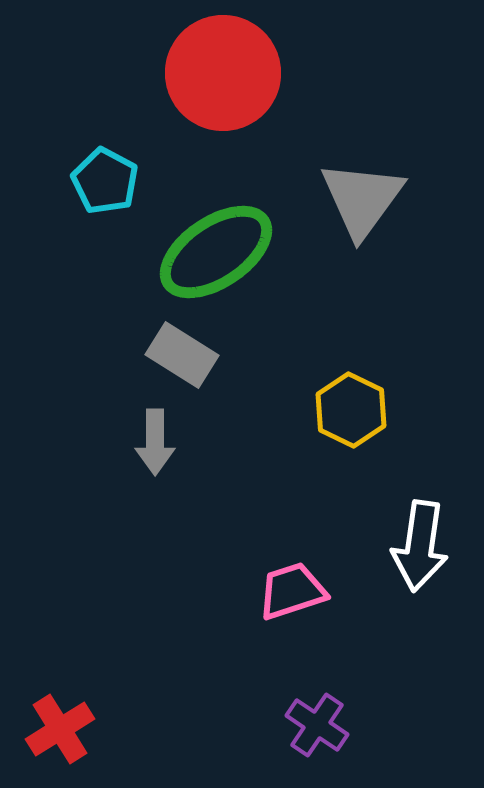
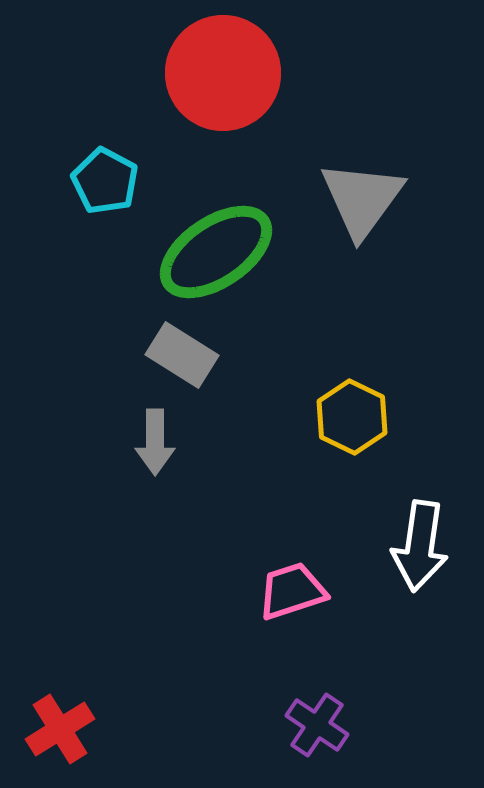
yellow hexagon: moved 1 px right, 7 px down
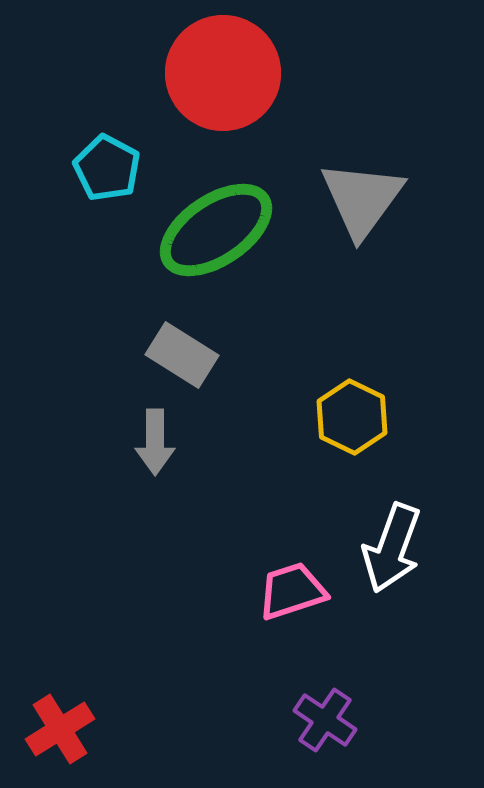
cyan pentagon: moved 2 px right, 13 px up
green ellipse: moved 22 px up
white arrow: moved 28 px left, 2 px down; rotated 12 degrees clockwise
purple cross: moved 8 px right, 5 px up
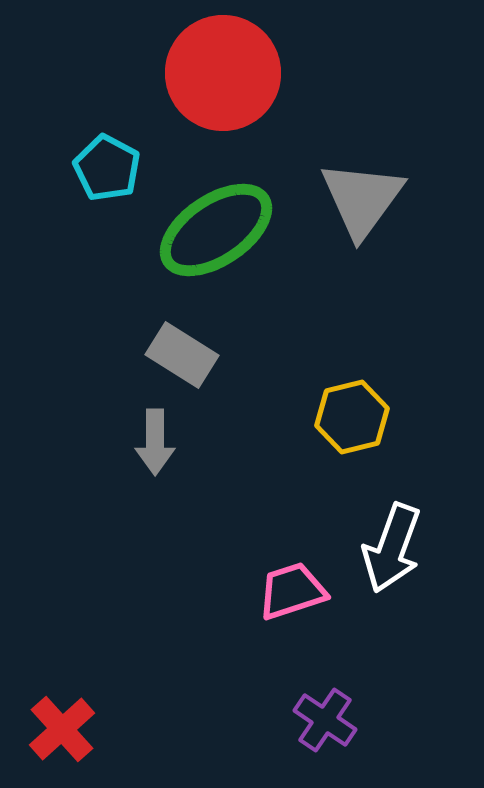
yellow hexagon: rotated 20 degrees clockwise
red cross: moved 2 px right; rotated 10 degrees counterclockwise
